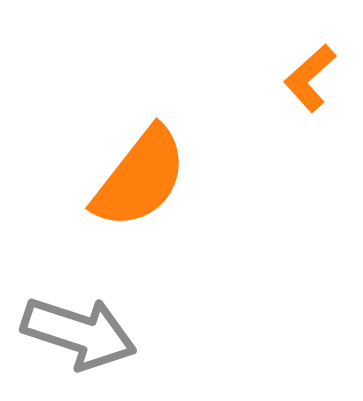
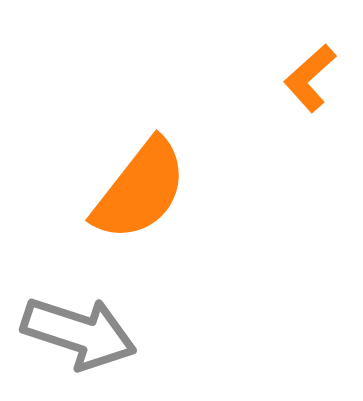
orange semicircle: moved 12 px down
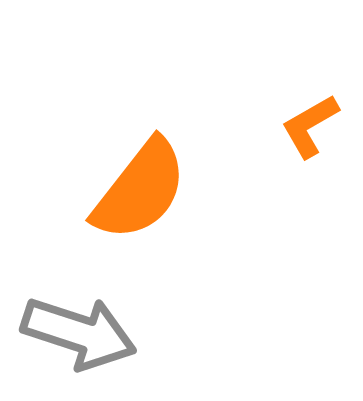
orange L-shape: moved 48 px down; rotated 12 degrees clockwise
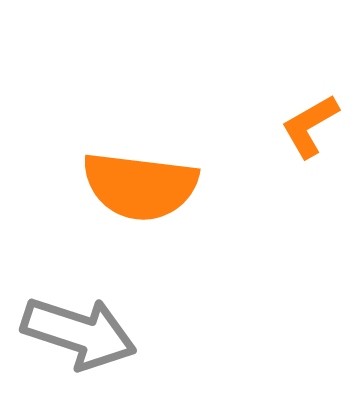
orange semicircle: moved 4 px up; rotated 59 degrees clockwise
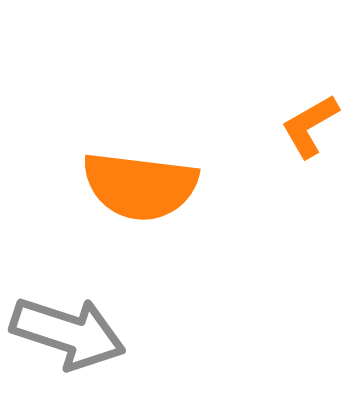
gray arrow: moved 11 px left
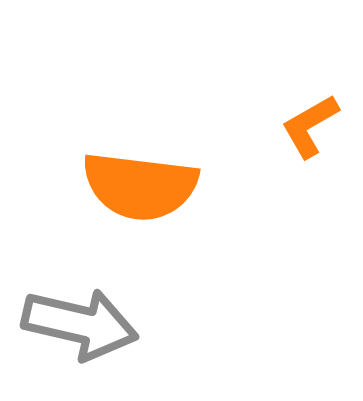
gray arrow: moved 12 px right, 9 px up; rotated 5 degrees counterclockwise
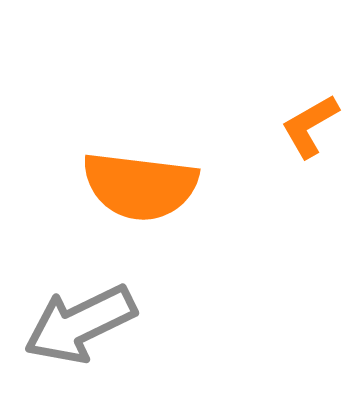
gray arrow: rotated 141 degrees clockwise
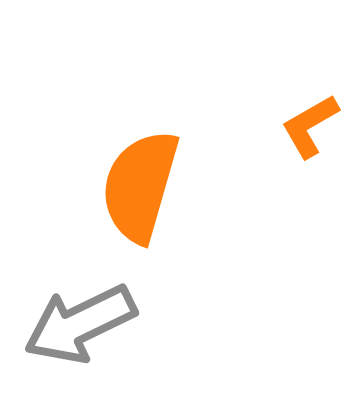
orange semicircle: rotated 99 degrees clockwise
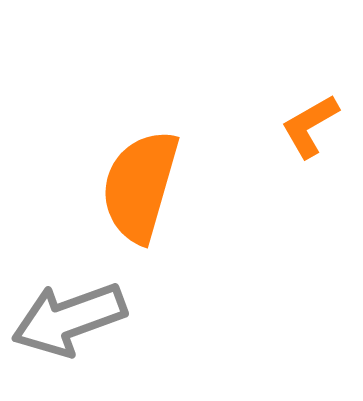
gray arrow: moved 11 px left, 5 px up; rotated 6 degrees clockwise
